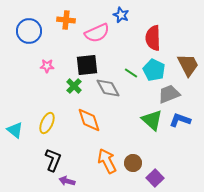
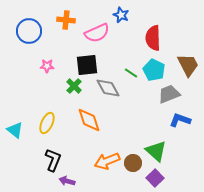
green triangle: moved 4 px right, 31 px down
orange arrow: rotated 85 degrees counterclockwise
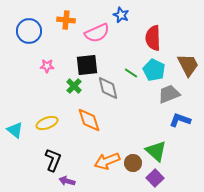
gray diamond: rotated 15 degrees clockwise
yellow ellipse: rotated 45 degrees clockwise
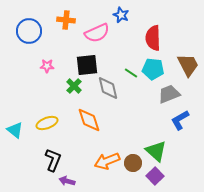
cyan pentagon: moved 1 px left, 1 px up; rotated 20 degrees counterclockwise
blue L-shape: rotated 50 degrees counterclockwise
purple square: moved 2 px up
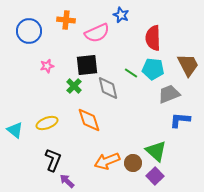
pink star: rotated 16 degrees counterclockwise
blue L-shape: rotated 35 degrees clockwise
purple arrow: rotated 28 degrees clockwise
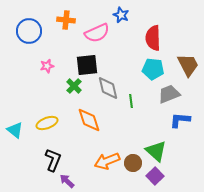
green line: moved 28 px down; rotated 48 degrees clockwise
